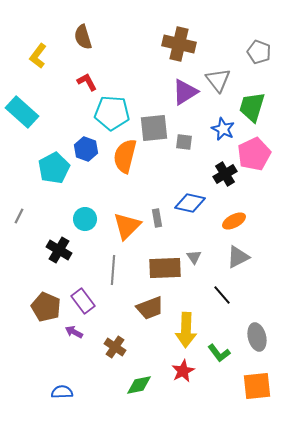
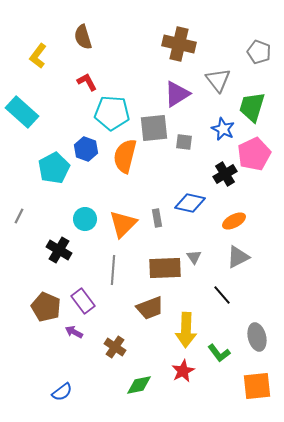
purple triangle at (185, 92): moved 8 px left, 2 px down
orange triangle at (127, 226): moved 4 px left, 2 px up
blue semicircle at (62, 392): rotated 145 degrees clockwise
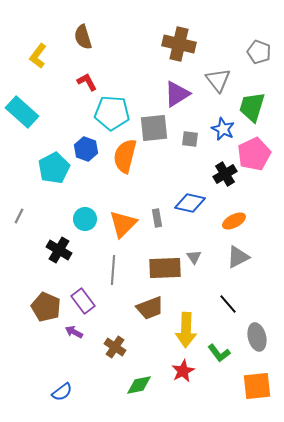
gray square at (184, 142): moved 6 px right, 3 px up
black line at (222, 295): moved 6 px right, 9 px down
